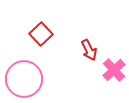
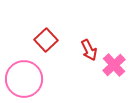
red square: moved 5 px right, 6 px down
pink cross: moved 5 px up
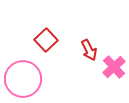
pink cross: moved 2 px down
pink circle: moved 1 px left
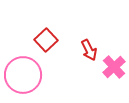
pink circle: moved 4 px up
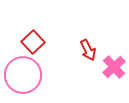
red square: moved 13 px left, 2 px down
red arrow: moved 1 px left
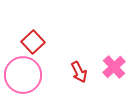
red arrow: moved 9 px left, 22 px down
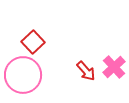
red arrow: moved 7 px right, 1 px up; rotated 15 degrees counterclockwise
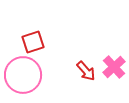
red square: rotated 25 degrees clockwise
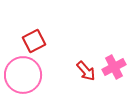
red square: moved 1 px right, 1 px up; rotated 10 degrees counterclockwise
pink cross: rotated 15 degrees clockwise
